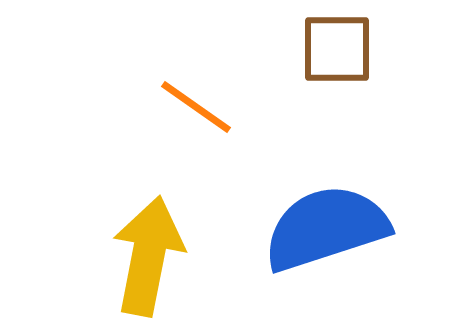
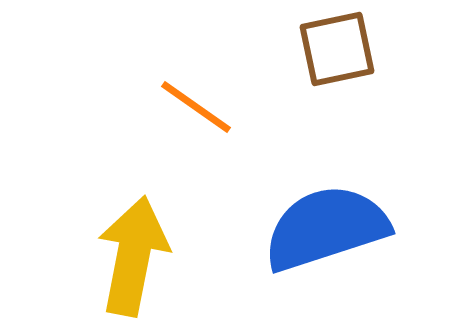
brown square: rotated 12 degrees counterclockwise
yellow arrow: moved 15 px left
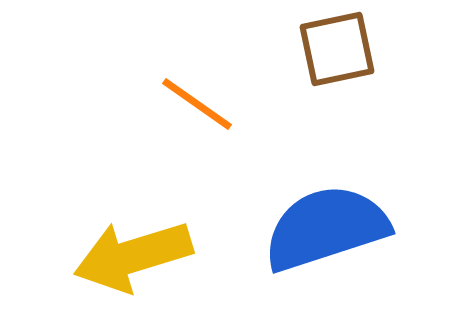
orange line: moved 1 px right, 3 px up
yellow arrow: rotated 118 degrees counterclockwise
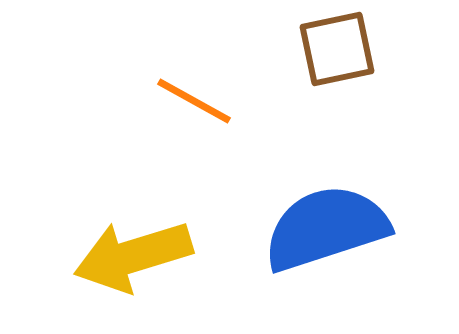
orange line: moved 3 px left, 3 px up; rotated 6 degrees counterclockwise
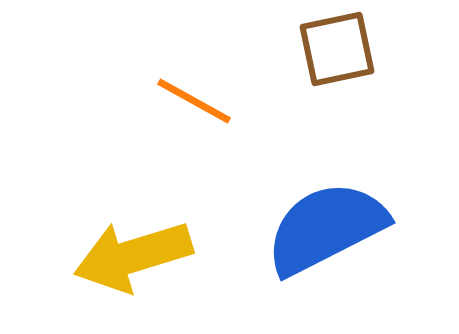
blue semicircle: rotated 9 degrees counterclockwise
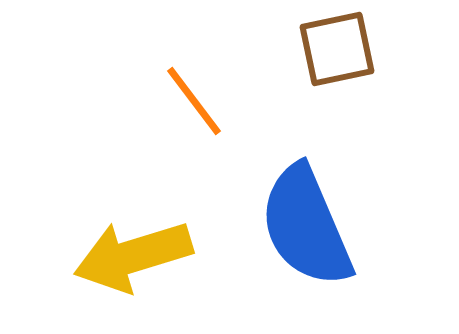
orange line: rotated 24 degrees clockwise
blue semicircle: moved 20 px left, 2 px up; rotated 86 degrees counterclockwise
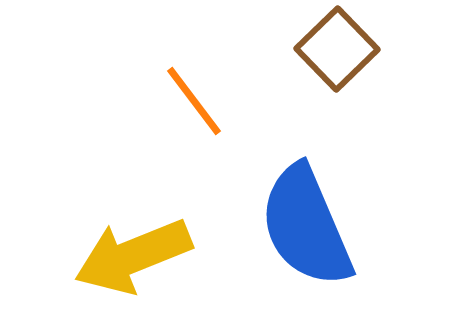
brown square: rotated 32 degrees counterclockwise
yellow arrow: rotated 5 degrees counterclockwise
